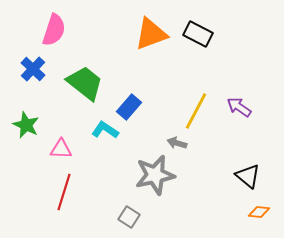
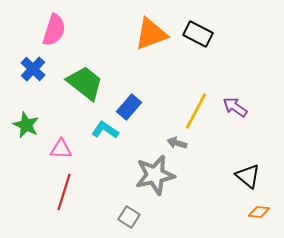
purple arrow: moved 4 px left
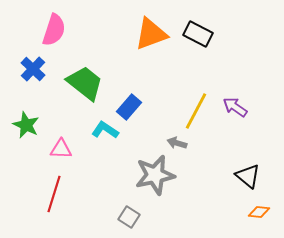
red line: moved 10 px left, 2 px down
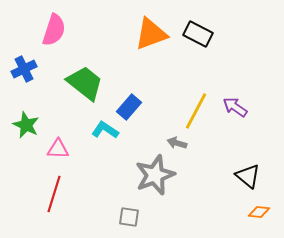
blue cross: moved 9 px left; rotated 20 degrees clockwise
pink triangle: moved 3 px left
gray star: rotated 9 degrees counterclockwise
gray square: rotated 25 degrees counterclockwise
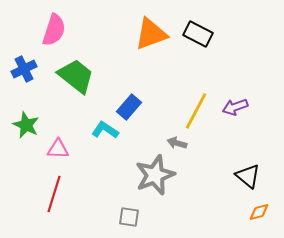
green trapezoid: moved 9 px left, 7 px up
purple arrow: rotated 55 degrees counterclockwise
orange diamond: rotated 20 degrees counterclockwise
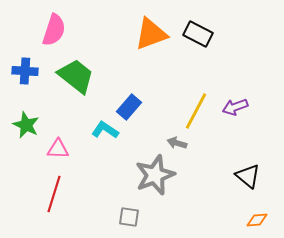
blue cross: moved 1 px right, 2 px down; rotated 30 degrees clockwise
orange diamond: moved 2 px left, 8 px down; rotated 10 degrees clockwise
